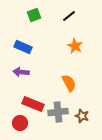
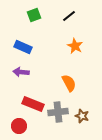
red circle: moved 1 px left, 3 px down
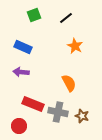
black line: moved 3 px left, 2 px down
gray cross: rotated 18 degrees clockwise
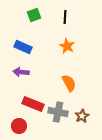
black line: moved 1 px left, 1 px up; rotated 48 degrees counterclockwise
orange star: moved 8 px left
brown star: rotated 24 degrees clockwise
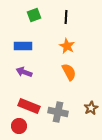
black line: moved 1 px right
blue rectangle: moved 1 px up; rotated 24 degrees counterclockwise
purple arrow: moved 3 px right; rotated 14 degrees clockwise
orange semicircle: moved 11 px up
red rectangle: moved 4 px left, 2 px down
brown star: moved 9 px right, 8 px up
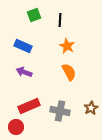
black line: moved 6 px left, 3 px down
blue rectangle: rotated 24 degrees clockwise
red rectangle: rotated 45 degrees counterclockwise
gray cross: moved 2 px right, 1 px up
red circle: moved 3 px left, 1 px down
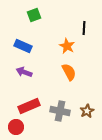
black line: moved 24 px right, 8 px down
brown star: moved 4 px left, 3 px down
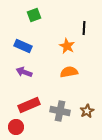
orange semicircle: rotated 72 degrees counterclockwise
red rectangle: moved 1 px up
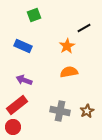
black line: rotated 56 degrees clockwise
orange star: rotated 14 degrees clockwise
purple arrow: moved 8 px down
red rectangle: moved 12 px left; rotated 15 degrees counterclockwise
red circle: moved 3 px left
